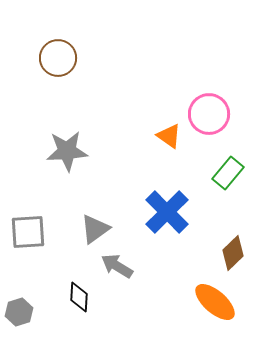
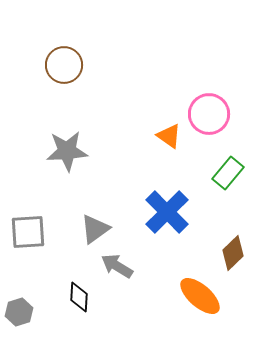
brown circle: moved 6 px right, 7 px down
orange ellipse: moved 15 px left, 6 px up
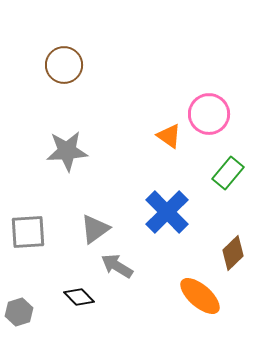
black diamond: rotated 48 degrees counterclockwise
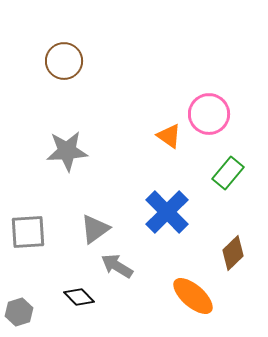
brown circle: moved 4 px up
orange ellipse: moved 7 px left
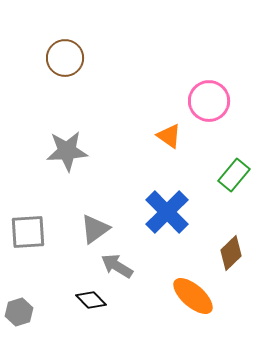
brown circle: moved 1 px right, 3 px up
pink circle: moved 13 px up
green rectangle: moved 6 px right, 2 px down
brown diamond: moved 2 px left
black diamond: moved 12 px right, 3 px down
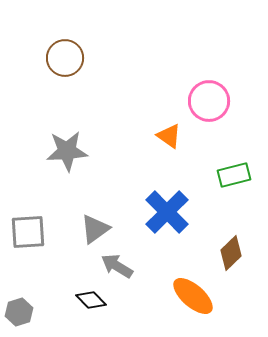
green rectangle: rotated 36 degrees clockwise
